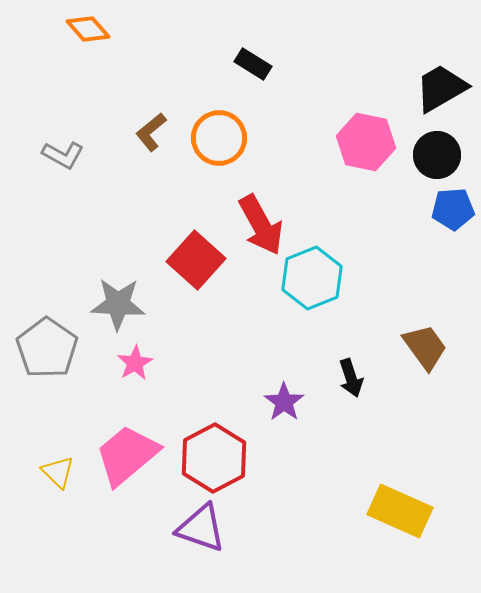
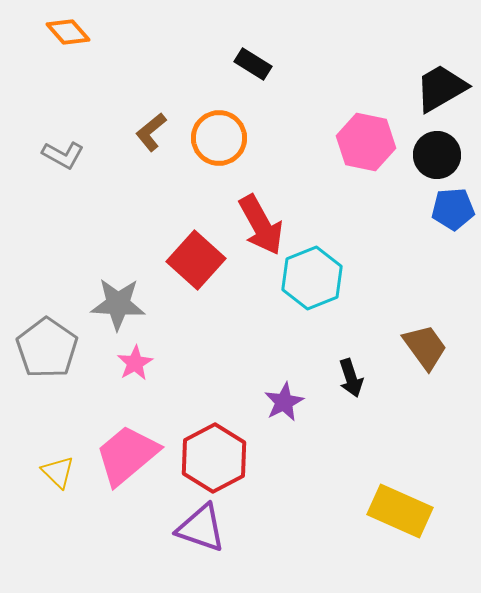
orange diamond: moved 20 px left, 3 px down
purple star: rotated 9 degrees clockwise
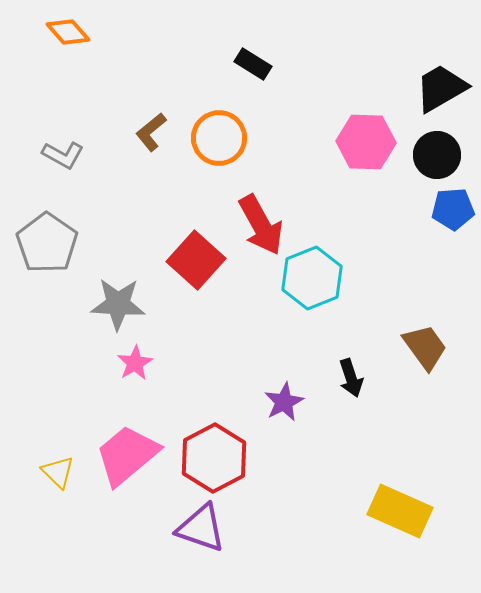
pink hexagon: rotated 10 degrees counterclockwise
gray pentagon: moved 105 px up
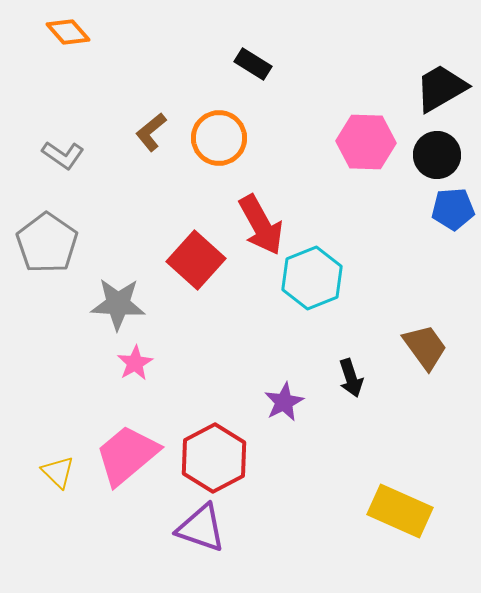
gray L-shape: rotated 6 degrees clockwise
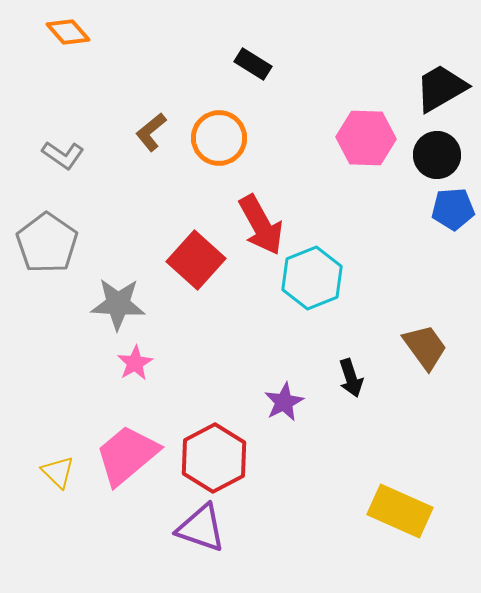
pink hexagon: moved 4 px up
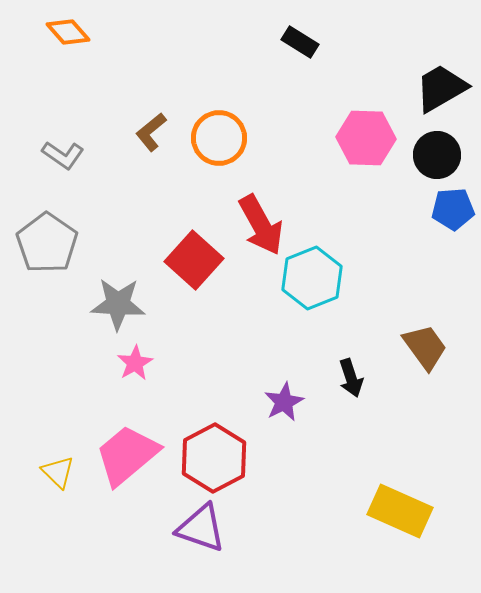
black rectangle: moved 47 px right, 22 px up
red square: moved 2 px left
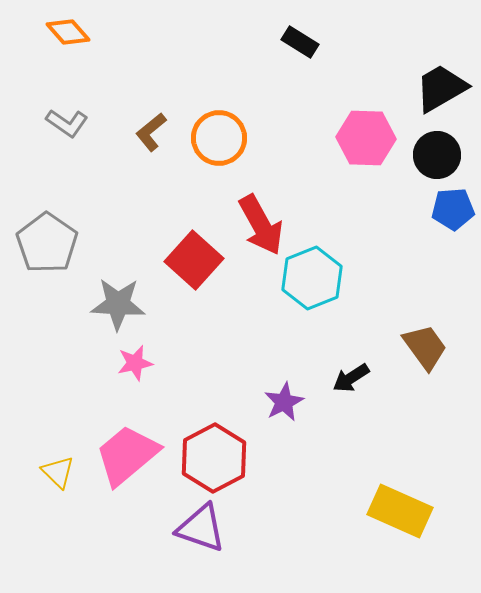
gray L-shape: moved 4 px right, 32 px up
pink star: rotated 18 degrees clockwise
black arrow: rotated 75 degrees clockwise
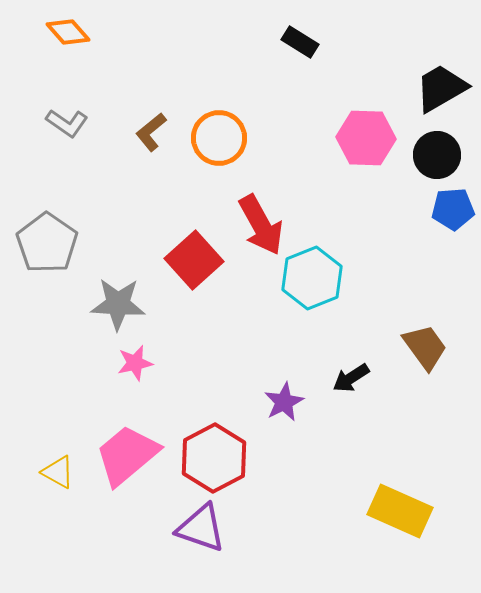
red square: rotated 6 degrees clockwise
yellow triangle: rotated 15 degrees counterclockwise
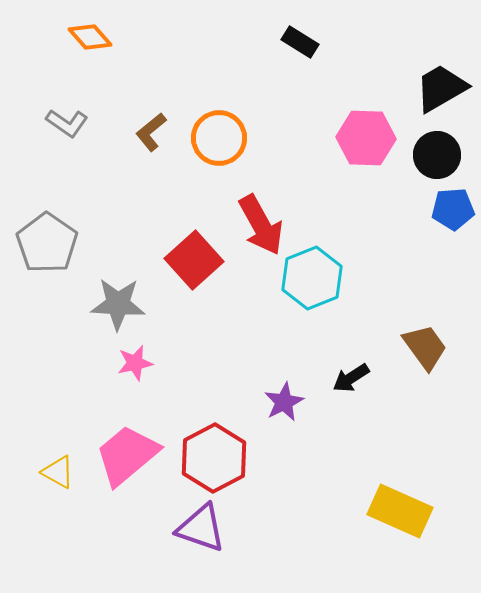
orange diamond: moved 22 px right, 5 px down
